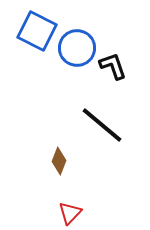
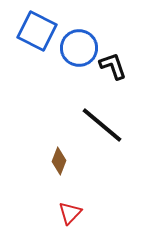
blue circle: moved 2 px right
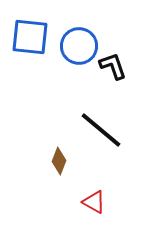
blue square: moved 7 px left, 6 px down; rotated 21 degrees counterclockwise
blue circle: moved 2 px up
black line: moved 1 px left, 5 px down
red triangle: moved 24 px right, 11 px up; rotated 45 degrees counterclockwise
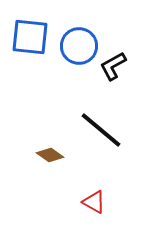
black L-shape: rotated 100 degrees counterclockwise
brown diamond: moved 9 px left, 6 px up; rotated 76 degrees counterclockwise
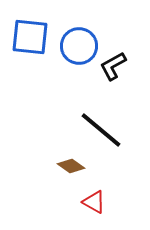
brown diamond: moved 21 px right, 11 px down
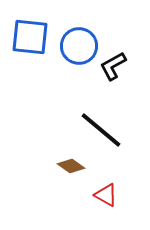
red triangle: moved 12 px right, 7 px up
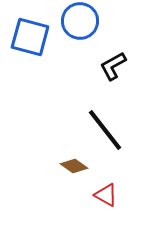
blue square: rotated 9 degrees clockwise
blue circle: moved 1 px right, 25 px up
black line: moved 4 px right; rotated 12 degrees clockwise
brown diamond: moved 3 px right
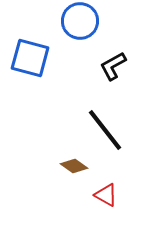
blue square: moved 21 px down
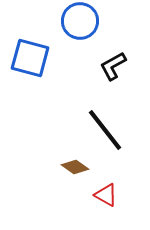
brown diamond: moved 1 px right, 1 px down
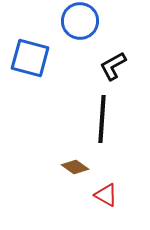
black line: moved 3 px left, 11 px up; rotated 42 degrees clockwise
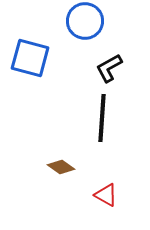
blue circle: moved 5 px right
black L-shape: moved 4 px left, 2 px down
black line: moved 1 px up
brown diamond: moved 14 px left
